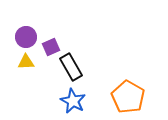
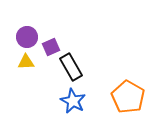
purple circle: moved 1 px right
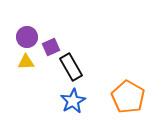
blue star: rotated 15 degrees clockwise
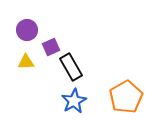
purple circle: moved 7 px up
orange pentagon: moved 2 px left; rotated 12 degrees clockwise
blue star: moved 1 px right
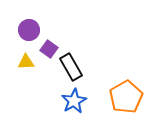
purple circle: moved 2 px right
purple square: moved 2 px left, 2 px down; rotated 30 degrees counterclockwise
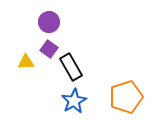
purple circle: moved 20 px right, 8 px up
orange pentagon: rotated 12 degrees clockwise
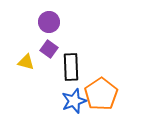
yellow triangle: rotated 18 degrees clockwise
black rectangle: rotated 28 degrees clockwise
orange pentagon: moved 25 px left, 3 px up; rotated 16 degrees counterclockwise
blue star: rotated 10 degrees clockwise
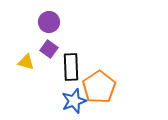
orange pentagon: moved 2 px left, 7 px up
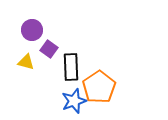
purple circle: moved 17 px left, 8 px down
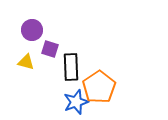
purple square: moved 1 px right; rotated 18 degrees counterclockwise
blue star: moved 2 px right, 1 px down
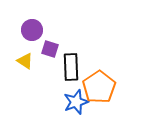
yellow triangle: moved 1 px left, 1 px up; rotated 18 degrees clockwise
